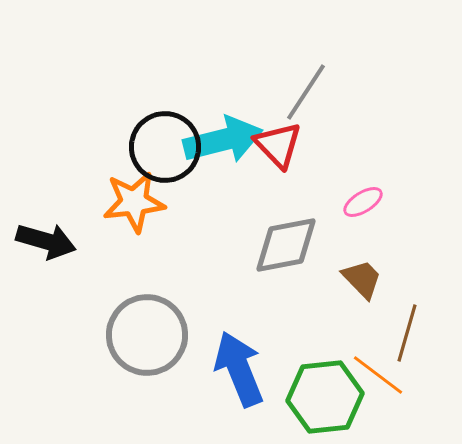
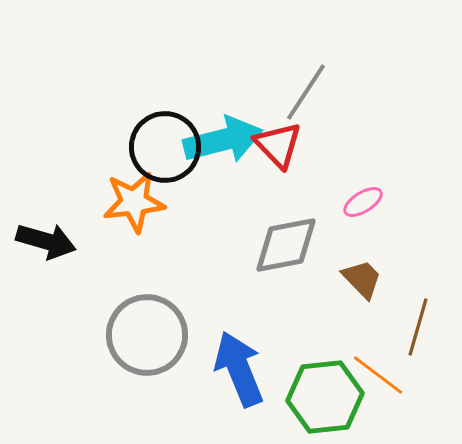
brown line: moved 11 px right, 6 px up
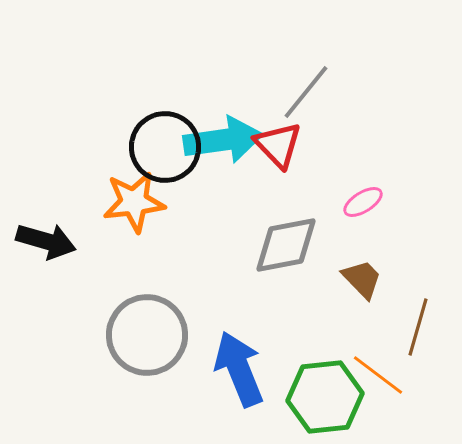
gray line: rotated 6 degrees clockwise
cyan arrow: rotated 6 degrees clockwise
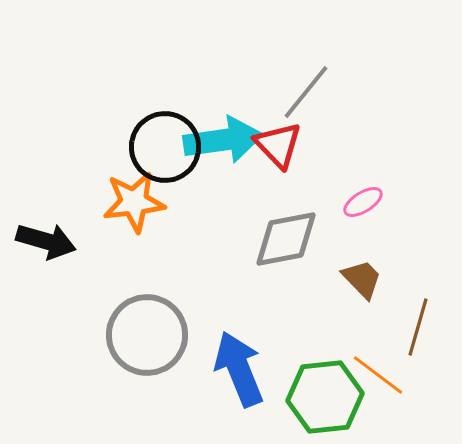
gray diamond: moved 6 px up
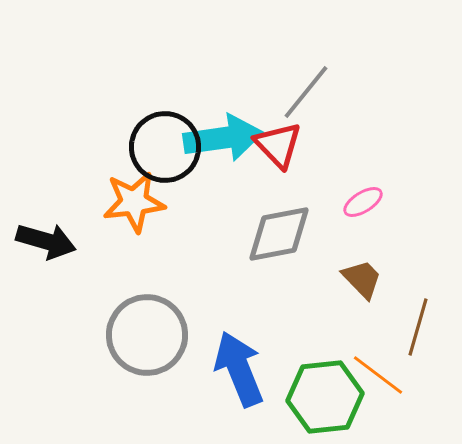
cyan arrow: moved 2 px up
gray diamond: moved 7 px left, 5 px up
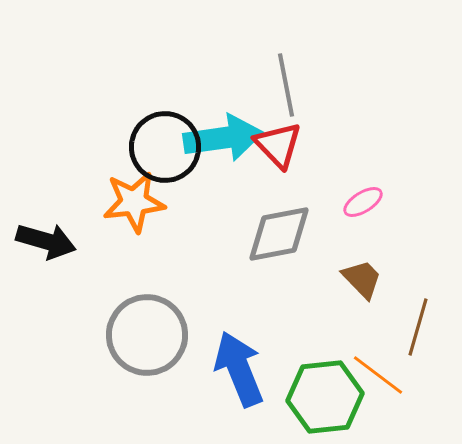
gray line: moved 20 px left, 7 px up; rotated 50 degrees counterclockwise
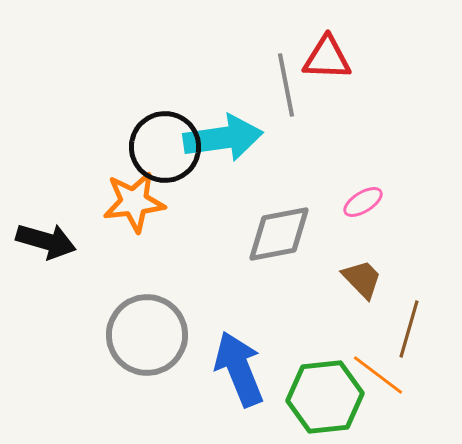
red triangle: moved 49 px right, 87 px up; rotated 44 degrees counterclockwise
brown line: moved 9 px left, 2 px down
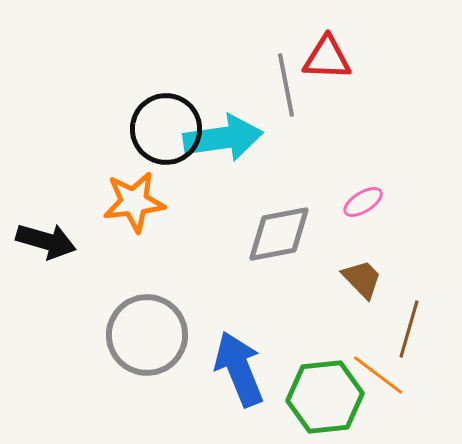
black circle: moved 1 px right, 18 px up
